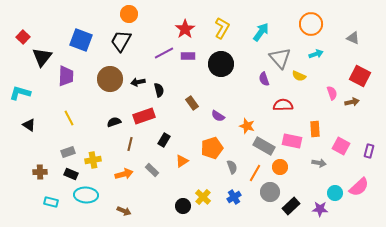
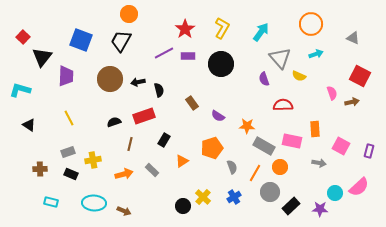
cyan L-shape at (20, 93): moved 3 px up
orange star at (247, 126): rotated 14 degrees counterclockwise
brown cross at (40, 172): moved 3 px up
cyan ellipse at (86, 195): moved 8 px right, 8 px down
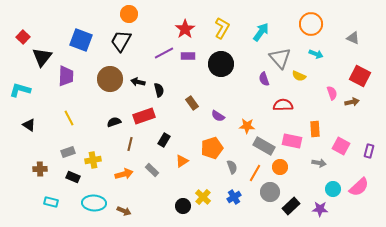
cyan arrow at (316, 54): rotated 40 degrees clockwise
black arrow at (138, 82): rotated 24 degrees clockwise
black rectangle at (71, 174): moved 2 px right, 3 px down
cyan circle at (335, 193): moved 2 px left, 4 px up
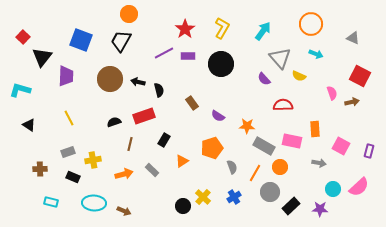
cyan arrow at (261, 32): moved 2 px right, 1 px up
purple semicircle at (264, 79): rotated 24 degrees counterclockwise
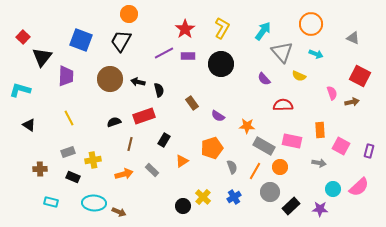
gray triangle at (280, 58): moved 2 px right, 6 px up
orange rectangle at (315, 129): moved 5 px right, 1 px down
orange line at (255, 173): moved 2 px up
brown arrow at (124, 211): moved 5 px left, 1 px down
